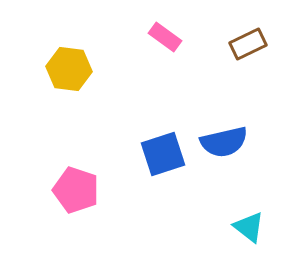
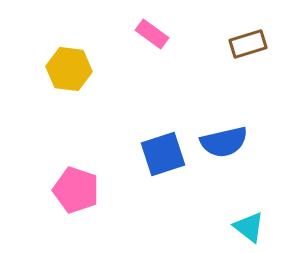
pink rectangle: moved 13 px left, 3 px up
brown rectangle: rotated 9 degrees clockwise
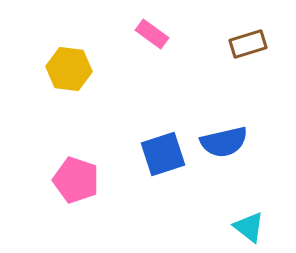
pink pentagon: moved 10 px up
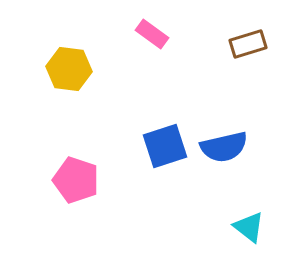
blue semicircle: moved 5 px down
blue square: moved 2 px right, 8 px up
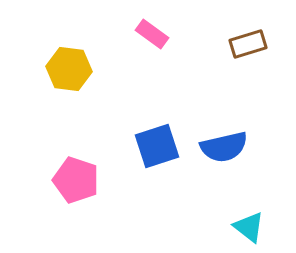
blue square: moved 8 px left
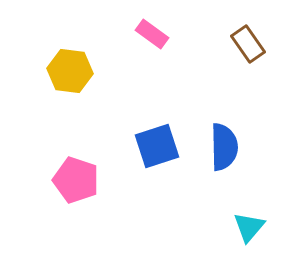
brown rectangle: rotated 72 degrees clockwise
yellow hexagon: moved 1 px right, 2 px down
blue semicircle: rotated 78 degrees counterclockwise
cyan triangle: rotated 32 degrees clockwise
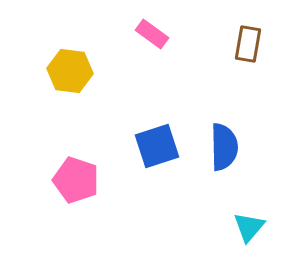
brown rectangle: rotated 45 degrees clockwise
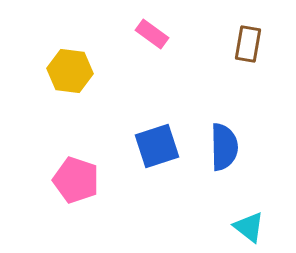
cyan triangle: rotated 32 degrees counterclockwise
